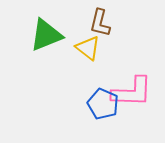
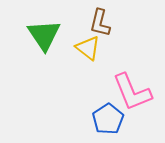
green triangle: moved 2 px left; rotated 42 degrees counterclockwise
pink L-shape: rotated 66 degrees clockwise
blue pentagon: moved 5 px right, 15 px down; rotated 16 degrees clockwise
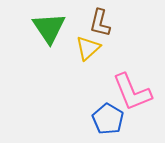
green triangle: moved 5 px right, 7 px up
yellow triangle: rotated 40 degrees clockwise
blue pentagon: rotated 8 degrees counterclockwise
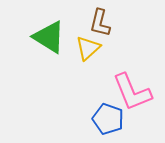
green triangle: moved 9 px down; rotated 24 degrees counterclockwise
blue pentagon: rotated 12 degrees counterclockwise
